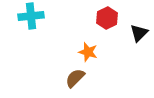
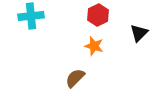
red hexagon: moved 9 px left, 3 px up
orange star: moved 6 px right, 6 px up
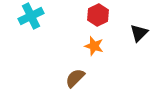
cyan cross: rotated 20 degrees counterclockwise
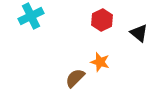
red hexagon: moved 4 px right, 5 px down
black triangle: rotated 36 degrees counterclockwise
orange star: moved 6 px right, 16 px down
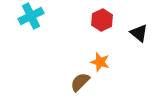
brown semicircle: moved 5 px right, 4 px down
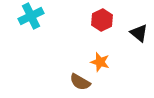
brown semicircle: rotated 105 degrees counterclockwise
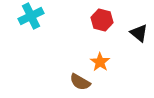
red hexagon: rotated 20 degrees counterclockwise
orange star: rotated 18 degrees clockwise
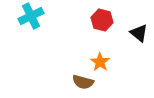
brown semicircle: moved 3 px right; rotated 15 degrees counterclockwise
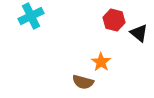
red hexagon: moved 12 px right
orange star: moved 1 px right
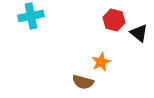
cyan cross: rotated 15 degrees clockwise
orange star: rotated 12 degrees clockwise
